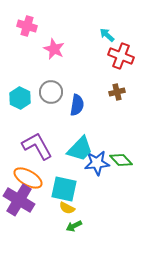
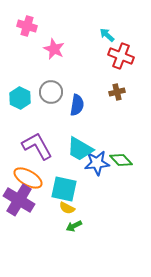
cyan trapezoid: rotated 76 degrees clockwise
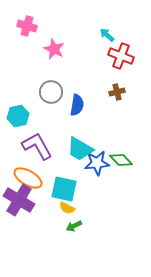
cyan hexagon: moved 2 px left, 18 px down; rotated 20 degrees clockwise
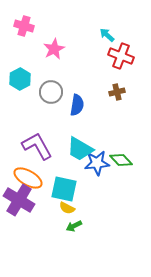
pink cross: moved 3 px left
pink star: rotated 20 degrees clockwise
cyan hexagon: moved 2 px right, 37 px up; rotated 15 degrees counterclockwise
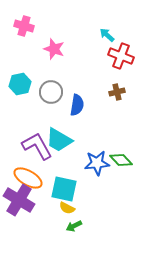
pink star: rotated 25 degrees counterclockwise
cyan hexagon: moved 5 px down; rotated 15 degrees clockwise
cyan trapezoid: moved 21 px left, 9 px up
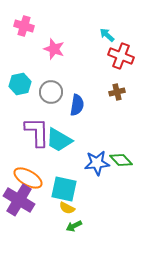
purple L-shape: moved 14 px up; rotated 28 degrees clockwise
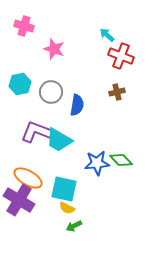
purple L-shape: rotated 68 degrees counterclockwise
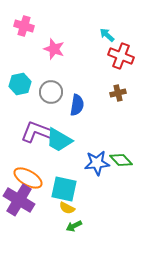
brown cross: moved 1 px right, 1 px down
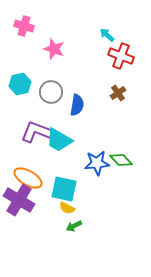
brown cross: rotated 21 degrees counterclockwise
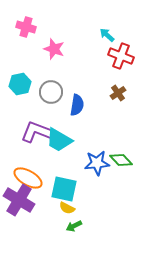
pink cross: moved 2 px right, 1 px down
